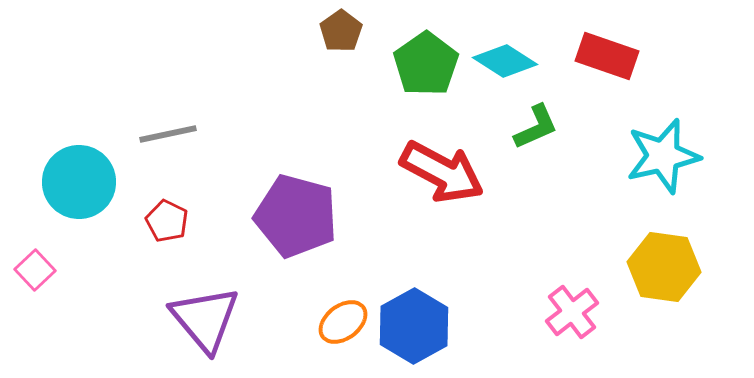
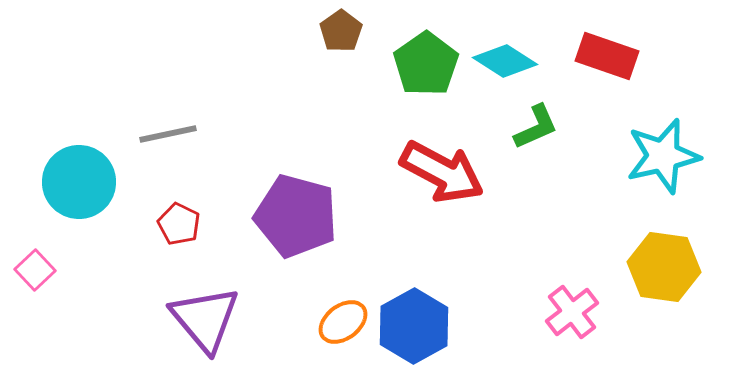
red pentagon: moved 12 px right, 3 px down
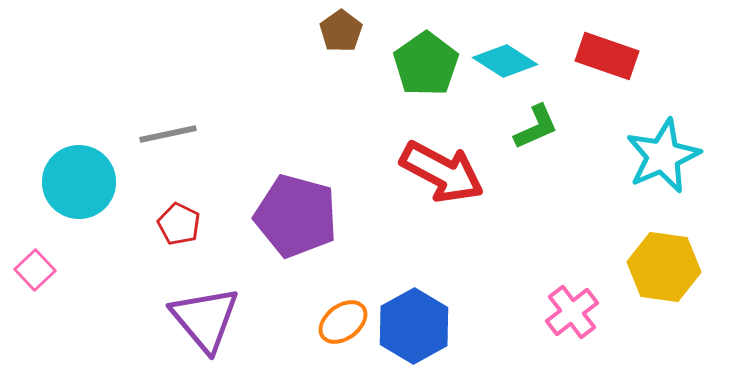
cyan star: rotated 10 degrees counterclockwise
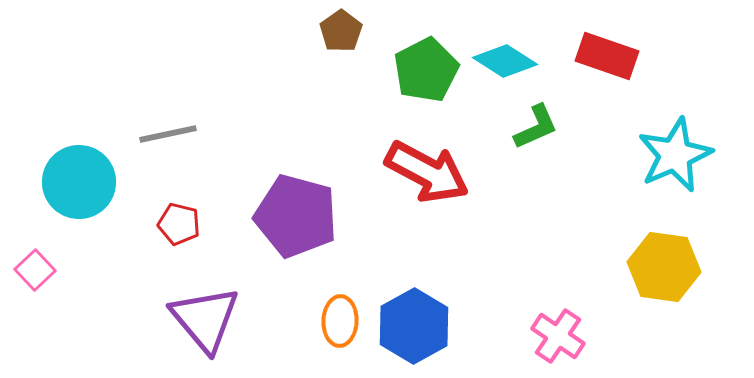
green pentagon: moved 6 px down; rotated 8 degrees clockwise
cyan star: moved 12 px right, 1 px up
red arrow: moved 15 px left
red pentagon: rotated 12 degrees counterclockwise
pink cross: moved 14 px left, 24 px down; rotated 18 degrees counterclockwise
orange ellipse: moved 3 px left, 1 px up; rotated 51 degrees counterclockwise
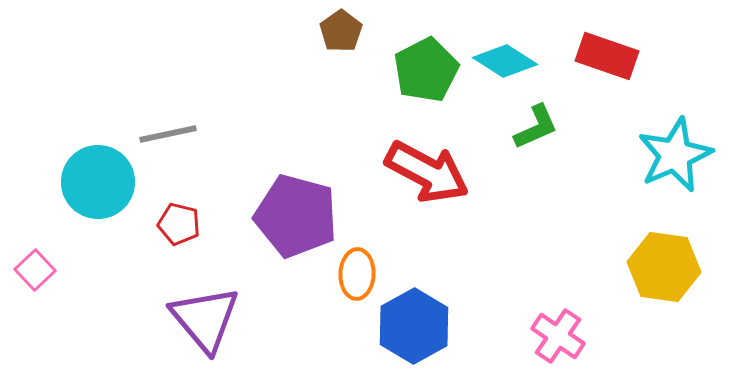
cyan circle: moved 19 px right
orange ellipse: moved 17 px right, 47 px up
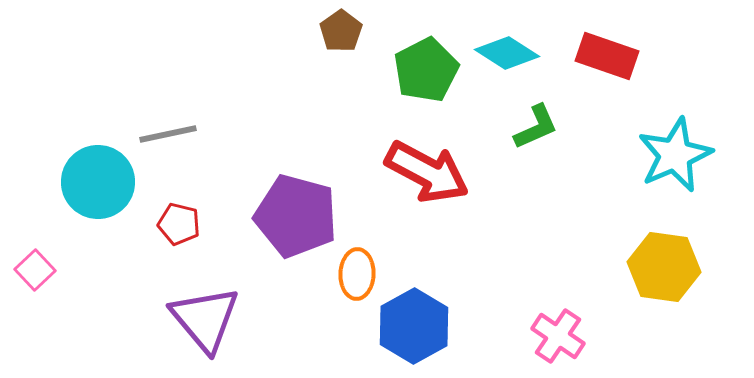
cyan diamond: moved 2 px right, 8 px up
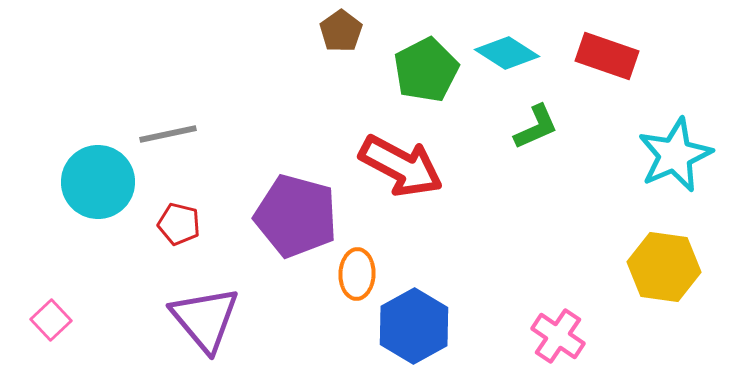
red arrow: moved 26 px left, 6 px up
pink square: moved 16 px right, 50 px down
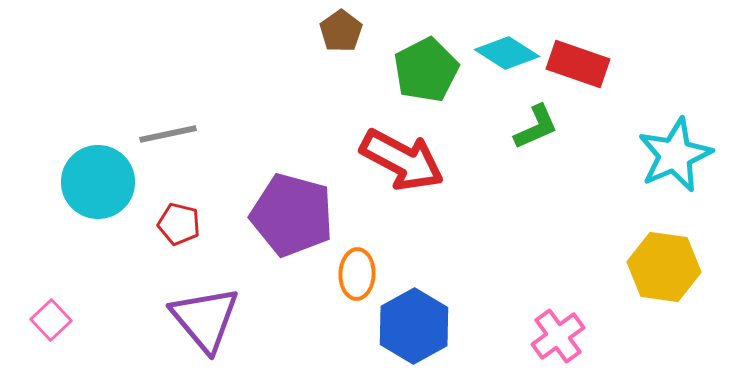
red rectangle: moved 29 px left, 8 px down
red arrow: moved 1 px right, 6 px up
purple pentagon: moved 4 px left, 1 px up
pink cross: rotated 20 degrees clockwise
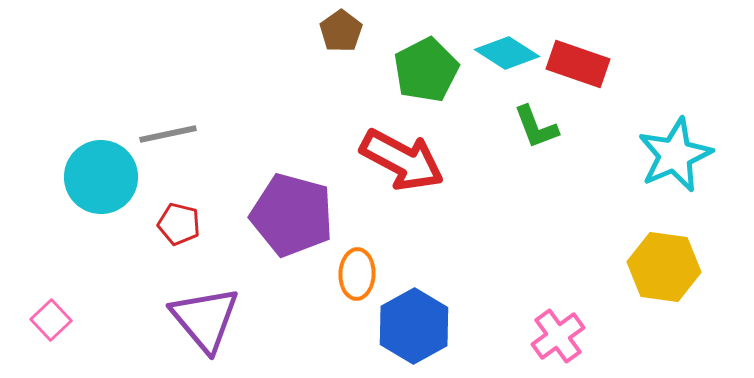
green L-shape: rotated 93 degrees clockwise
cyan circle: moved 3 px right, 5 px up
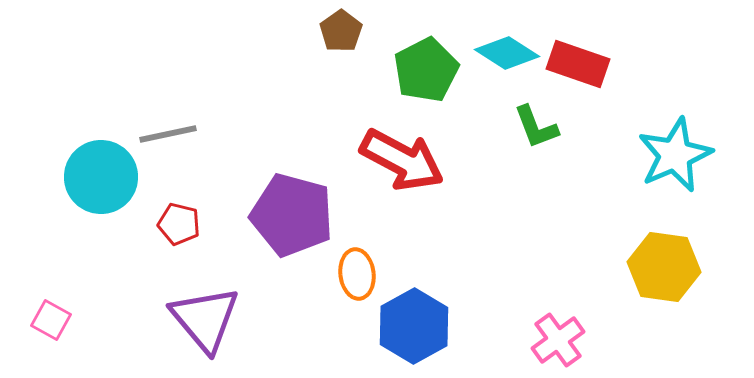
orange ellipse: rotated 9 degrees counterclockwise
pink square: rotated 18 degrees counterclockwise
pink cross: moved 4 px down
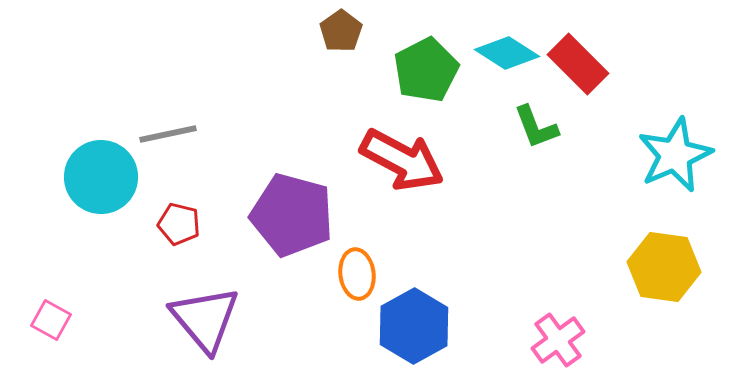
red rectangle: rotated 26 degrees clockwise
